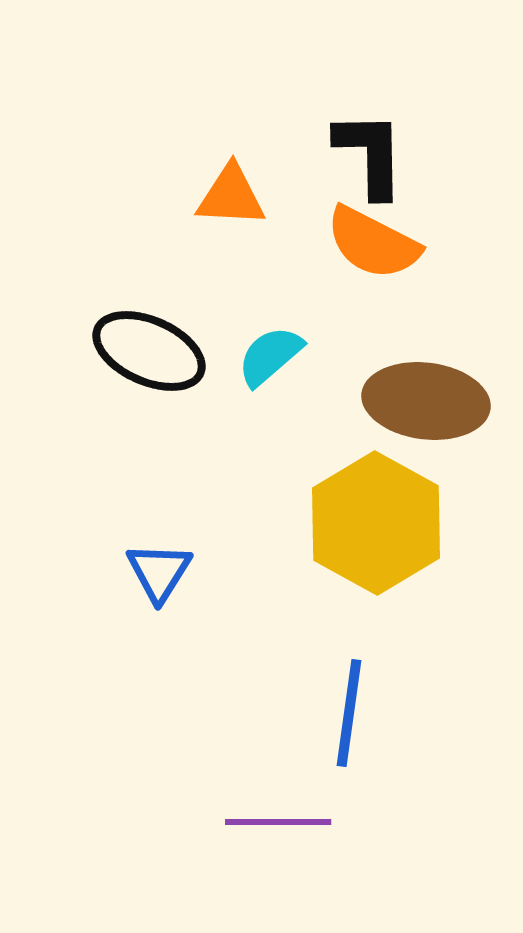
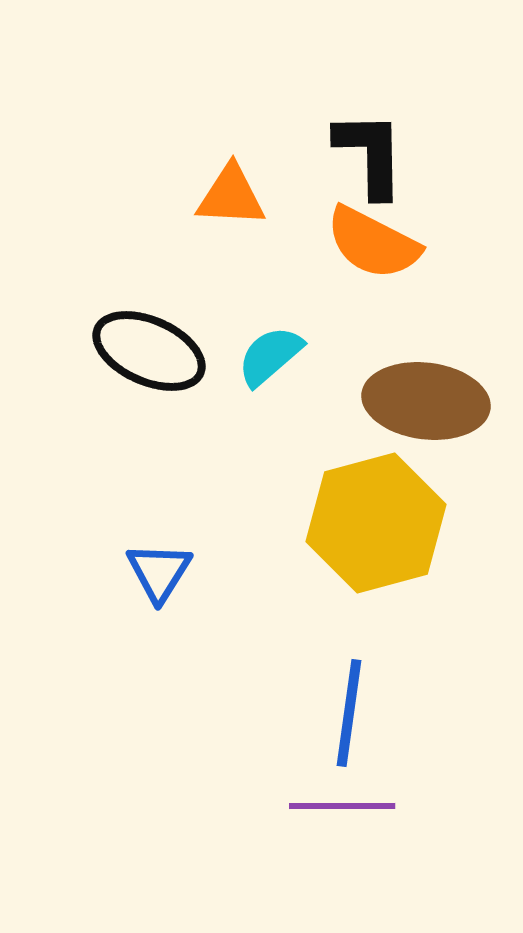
yellow hexagon: rotated 16 degrees clockwise
purple line: moved 64 px right, 16 px up
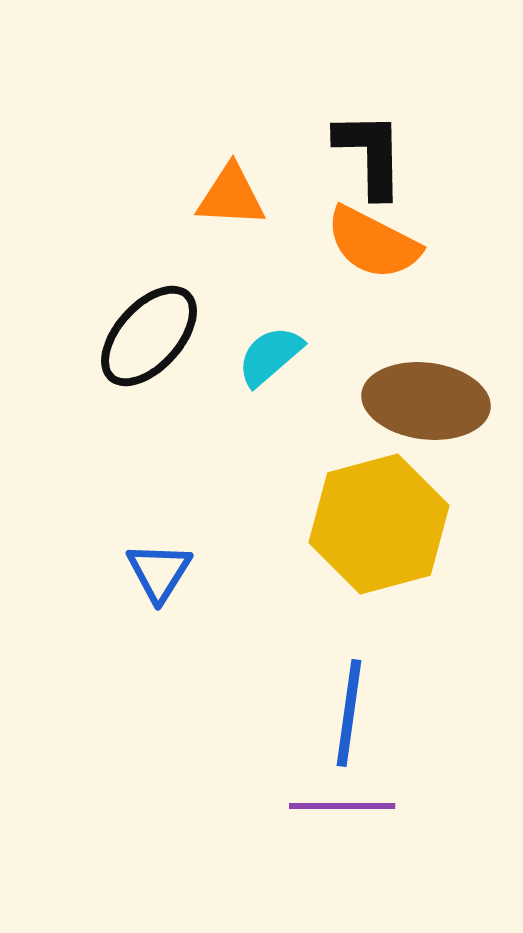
black ellipse: moved 15 px up; rotated 72 degrees counterclockwise
yellow hexagon: moved 3 px right, 1 px down
